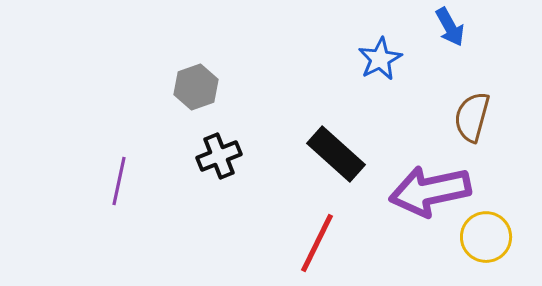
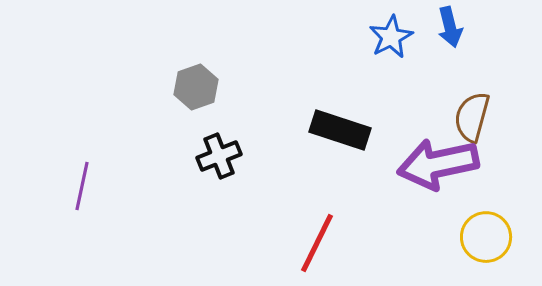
blue arrow: rotated 15 degrees clockwise
blue star: moved 11 px right, 22 px up
black rectangle: moved 4 px right, 24 px up; rotated 24 degrees counterclockwise
purple line: moved 37 px left, 5 px down
purple arrow: moved 8 px right, 27 px up
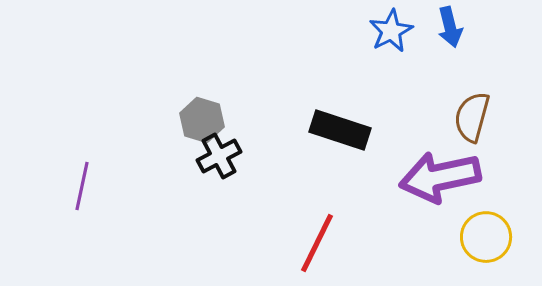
blue star: moved 6 px up
gray hexagon: moved 6 px right, 33 px down; rotated 24 degrees counterclockwise
black cross: rotated 6 degrees counterclockwise
purple arrow: moved 2 px right, 13 px down
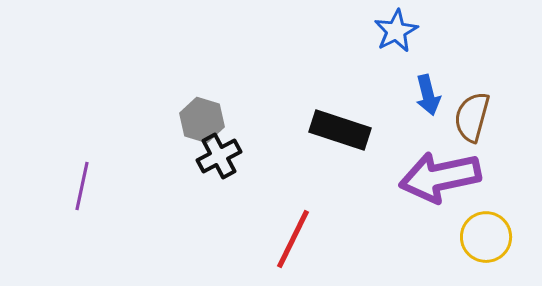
blue arrow: moved 22 px left, 68 px down
blue star: moved 5 px right
red line: moved 24 px left, 4 px up
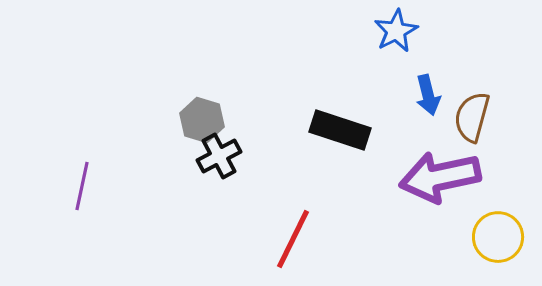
yellow circle: moved 12 px right
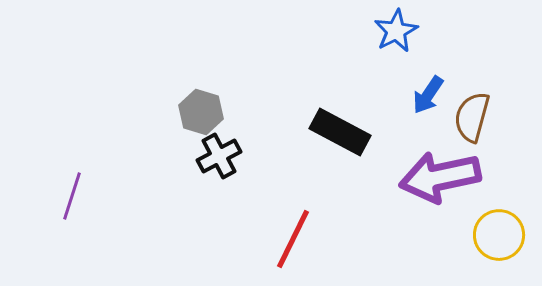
blue arrow: rotated 48 degrees clockwise
gray hexagon: moved 1 px left, 8 px up
black rectangle: moved 2 px down; rotated 10 degrees clockwise
purple line: moved 10 px left, 10 px down; rotated 6 degrees clockwise
yellow circle: moved 1 px right, 2 px up
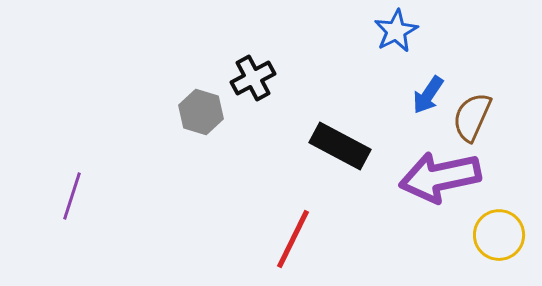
brown semicircle: rotated 9 degrees clockwise
black rectangle: moved 14 px down
black cross: moved 34 px right, 78 px up
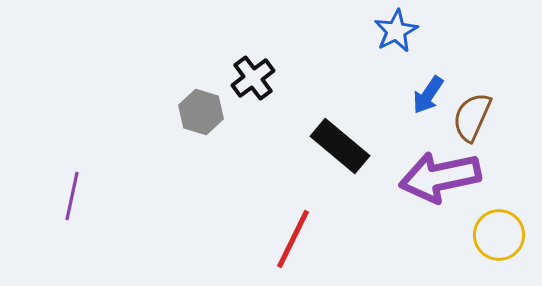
black cross: rotated 9 degrees counterclockwise
black rectangle: rotated 12 degrees clockwise
purple line: rotated 6 degrees counterclockwise
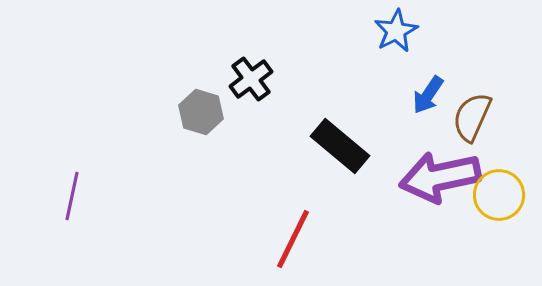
black cross: moved 2 px left, 1 px down
yellow circle: moved 40 px up
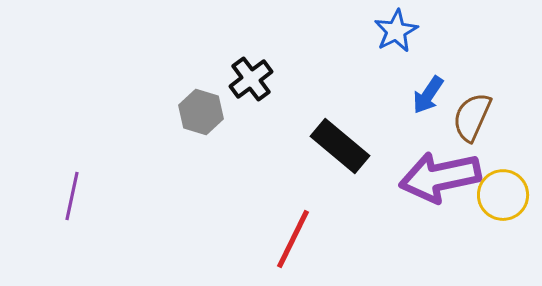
yellow circle: moved 4 px right
